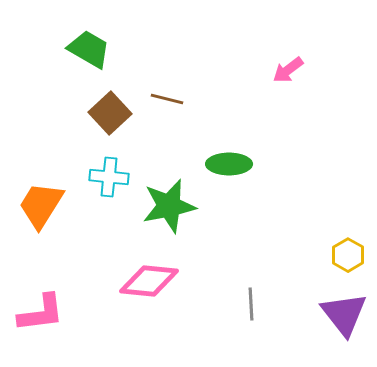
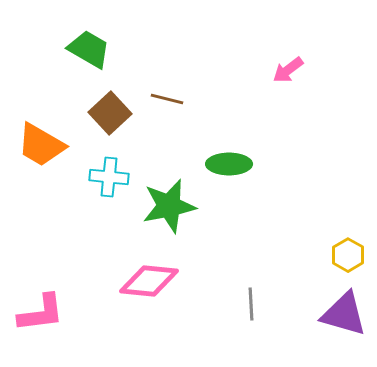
orange trapezoid: moved 60 px up; rotated 92 degrees counterclockwise
purple triangle: rotated 36 degrees counterclockwise
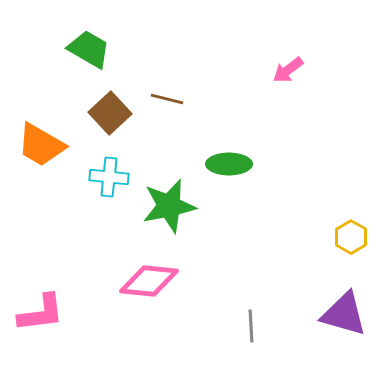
yellow hexagon: moved 3 px right, 18 px up
gray line: moved 22 px down
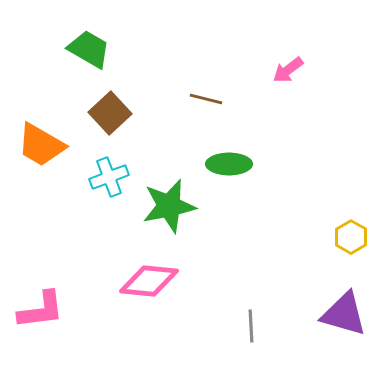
brown line: moved 39 px right
cyan cross: rotated 27 degrees counterclockwise
pink L-shape: moved 3 px up
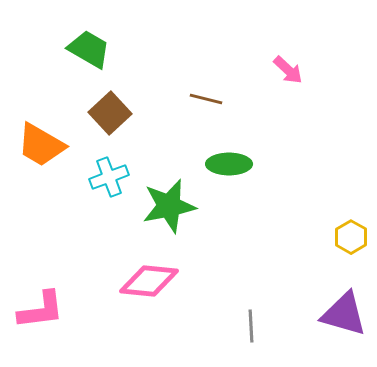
pink arrow: rotated 100 degrees counterclockwise
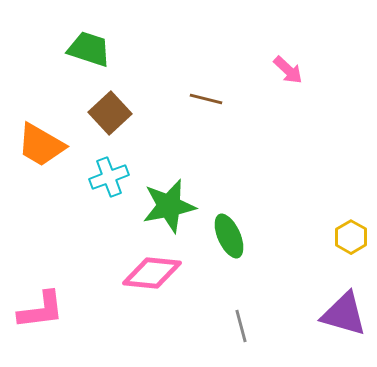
green trapezoid: rotated 12 degrees counterclockwise
green ellipse: moved 72 px down; rotated 66 degrees clockwise
pink diamond: moved 3 px right, 8 px up
gray line: moved 10 px left; rotated 12 degrees counterclockwise
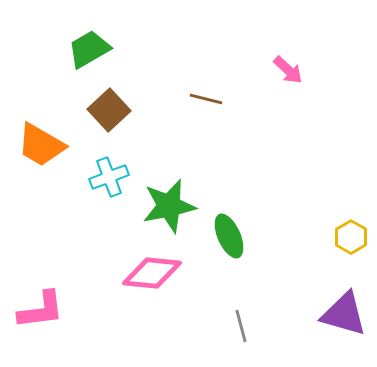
green trapezoid: rotated 48 degrees counterclockwise
brown square: moved 1 px left, 3 px up
